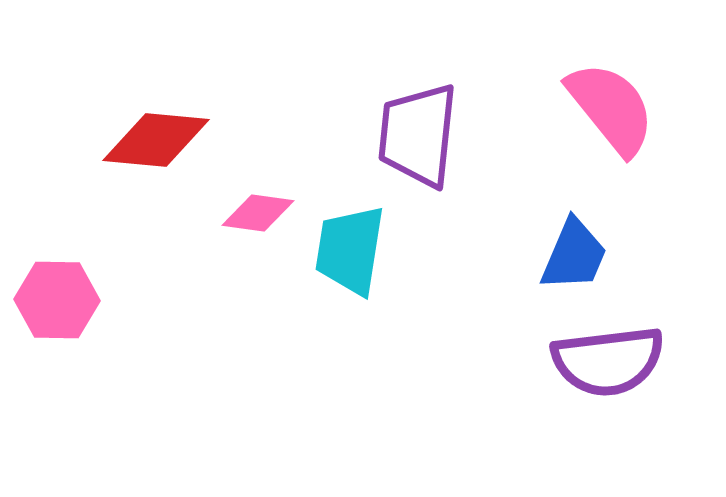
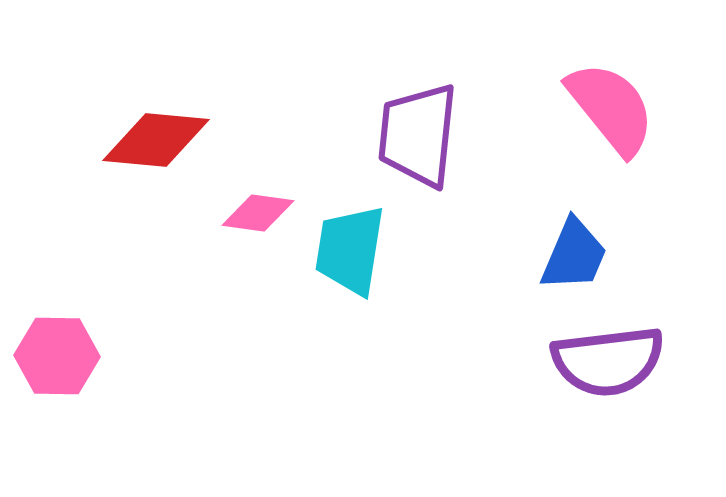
pink hexagon: moved 56 px down
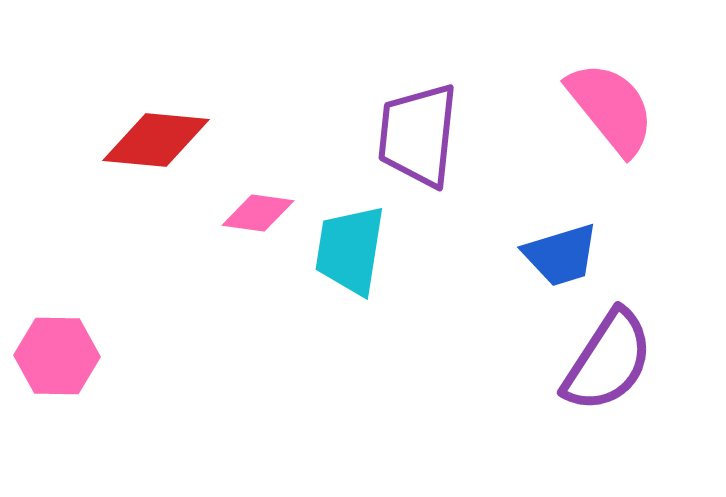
blue trapezoid: moved 13 px left; rotated 50 degrees clockwise
purple semicircle: rotated 50 degrees counterclockwise
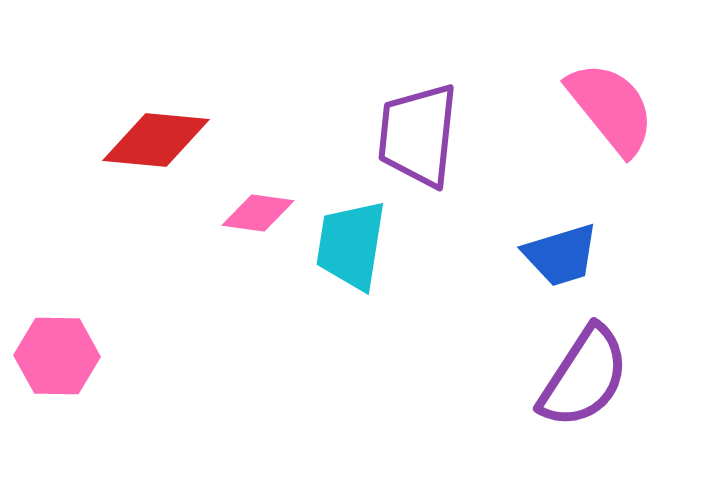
cyan trapezoid: moved 1 px right, 5 px up
purple semicircle: moved 24 px left, 16 px down
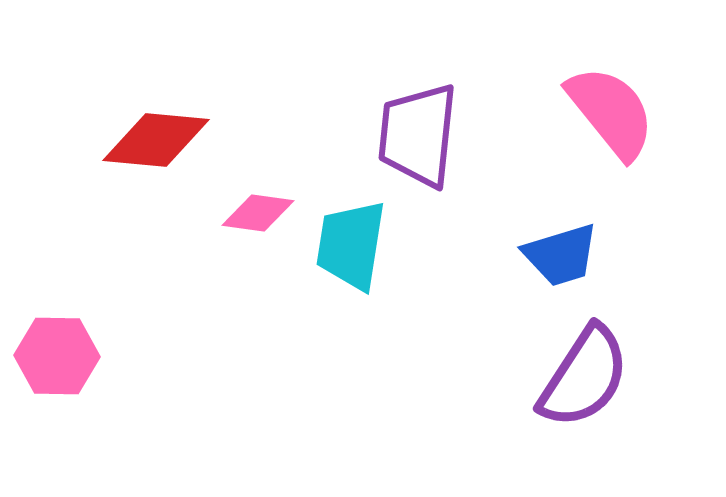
pink semicircle: moved 4 px down
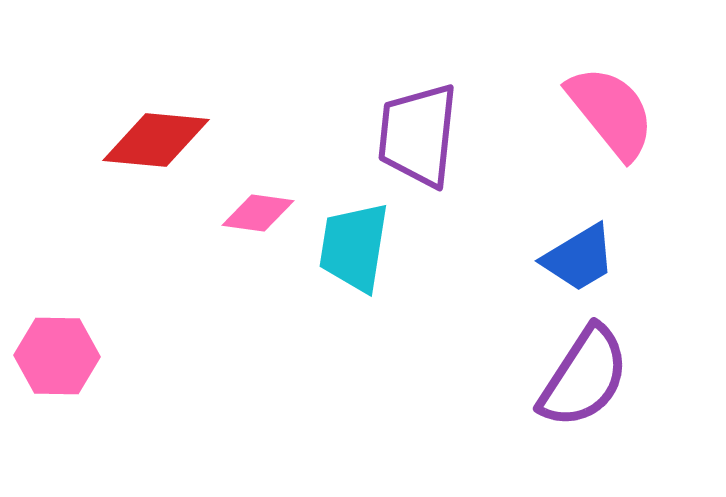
cyan trapezoid: moved 3 px right, 2 px down
blue trapezoid: moved 18 px right, 3 px down; rotated 14 degrees counterclockwise
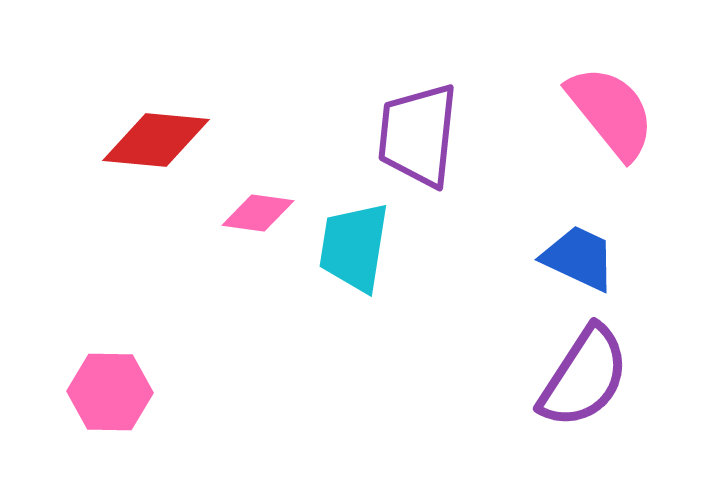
blue trapezoid: rotated 124 degrees counterclockwise
pink hexagon: moved 53 px right, 36 px down
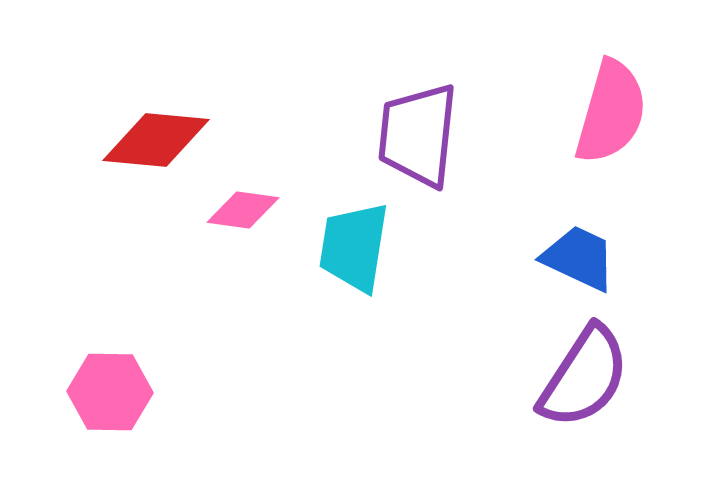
pink semicircle: rotated 55 degrees clockwise
pink diamond: moved 15 px left, 3 px up
